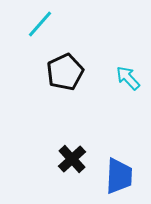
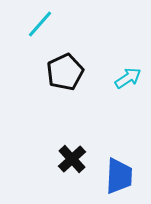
cyan arrow: rotated 100 degrees clockwise
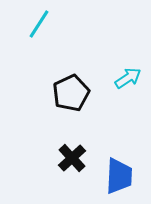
cyan line: moved 1 px left; rotated 8 degrees counterclockwise
black pentagon: moved 6 px right, 21 px down
black cross: moved 1 px up
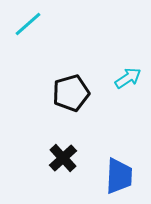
cyan line: moved 11 px left; rotated 16 degrees clockwise
black pentagon: rotated 9 degrees clockwise
black cross: moved 9 px left
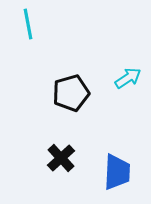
cyan line: rotated 60 degrees counterclockwise
black cross: moved 2 px left
blue trapezoid: moved 2 px left, 4 px up
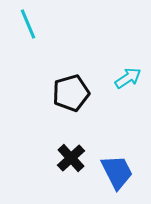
cyan line: rotated 12 degrees counterclockwise
black cross: moved 10 px right
blue trapezoid: rotated 30 degrees counterclockwise
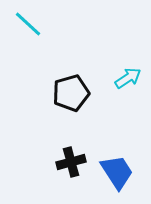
cyan line: rotated 24 degrees counterclockwise
black cross: moved 4 px down; rotated 28 degrees clockwise
blue trapezoid: rotated 6 degrees counterclockwise
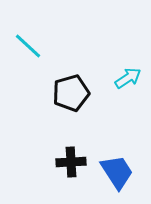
cyan line: moved 22 px down
black cross: rotated 12 degrees clockwise
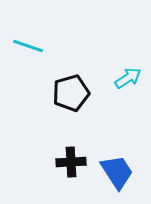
cyan line: rotated 24 degrees counterclockwise
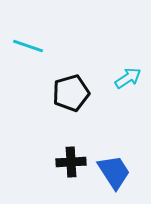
blue trapezoid: moved 3 px left
